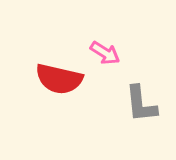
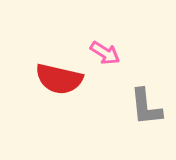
gray L-shape: moved 5 px right, 3 px down
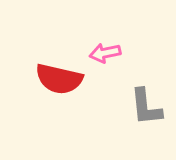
pink arrow: rotated 136 degrees clockwise
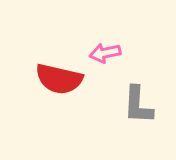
gray L-shape: moved 8 px left, 2 px up; rotated 9 degrees clockwise
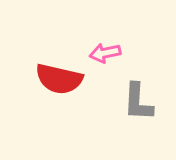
gray L-shape: moved 3 px up
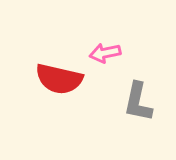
gray L-shape: rotated 9 degrees clockwise
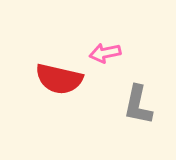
gray L-shape: moved 3 px down
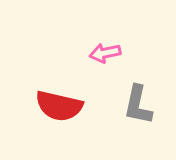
red semicircle: moved 27 px down
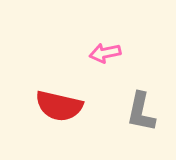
gray L-shape: moved 3 px right, 7 px down
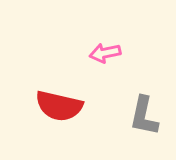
gray L-shape: moved 3 px right, 4 px down
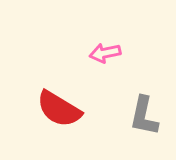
red semicircle: moved 3 px down; rotated 18 degrees clockwise
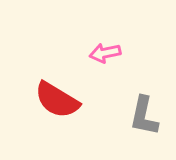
red semicircle: moved 2 px left, 9 px up
